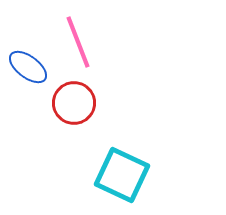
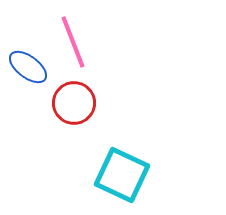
pink line: moved 5 px left
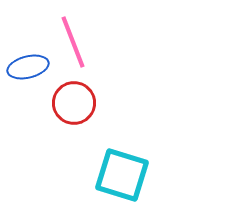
blue ellipse: rotated 51 degrees counterclockwise
cyan square: rotated 8 degrees counterclockwise
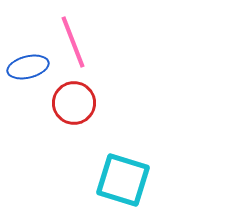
cyan square: moved 1 px right, 5 px down
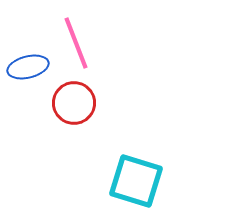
pink line: moved 3 px right, 1 px down
cyan square: moved 13 px right, 1 px down
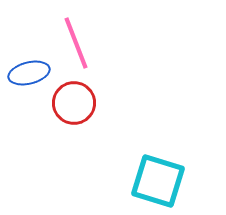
blue ellipse: moved 1 px right, 6 px down
cyan square: moved 22 px right
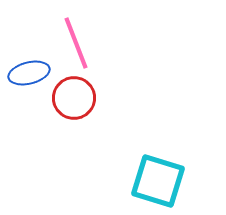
red circle: moved 5 px up
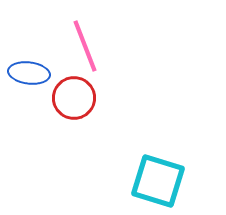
pink line: moved 9 px right, 3 px down
blue ellipse: rotated 21 degrees clockwise
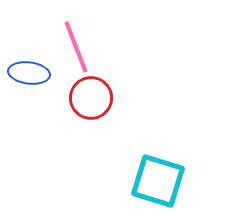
pink line: moved 9 px left, 1 px down
red circle: moved 17 px right
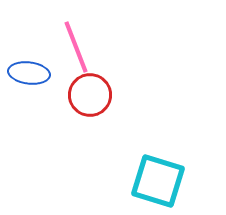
red circle: moved 1 px left, 3 px up
